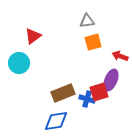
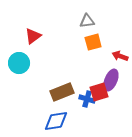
brown rectangle: moved 1 px left, 1 px up
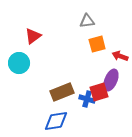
orange square: moved 4 px right, 2 px down
